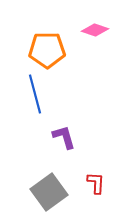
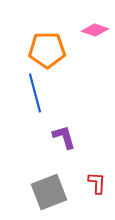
blue line: moved 1 px up
red L-shape: moved 1 px right
gray square: rotated 15 degrees clockwise
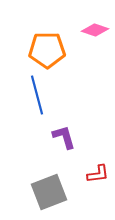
blue line: moved 2 px right, 2 px down
red L-shape: moved 1 px right, 9 px up; rotated 80 degrees clockwise
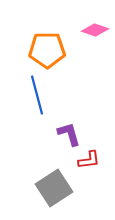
purple L-shape: moved 5 px right, 3 px up
red L-shape: moved 9 px left, 14 px up
gray square: moved 5 px right, 4 px up; rotated 12 degrees counterclockwise
